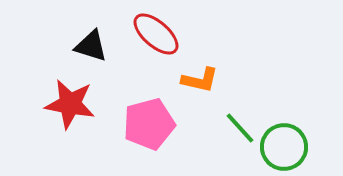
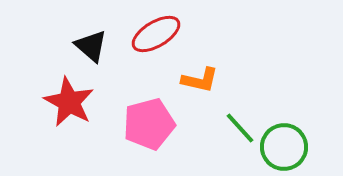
red ellipse: rotated 72 degrees counterclockwise
black triangle: rotated 24 degrees clockwise
red star: moved 1 px left, 2 px up; rotated 18 degrees clockwise
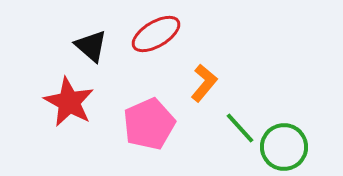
orange L-shape: moved 4 px right, 3 px down; rotated 63 degrees counterclockwise
pink pentagon: rotated 9 degrees counterclockwise
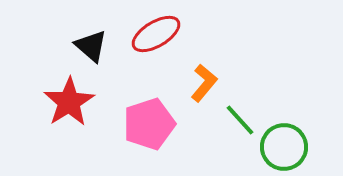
red star: rotated 12 degrees clockwise
pink pentagon: rotated 6 degrees clockwise
green line: moved 8 px up
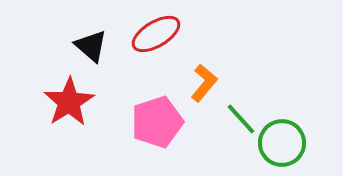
green line: moved 1 px right, 1 px up
pink pentagon: moved 8 px right, 2 px up
green circle: moved 2 px left, 4 px up
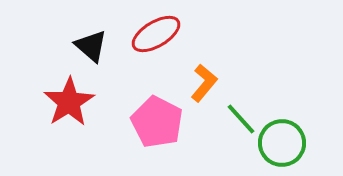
pink pentagon: rotated 27 degrees counterclockwise
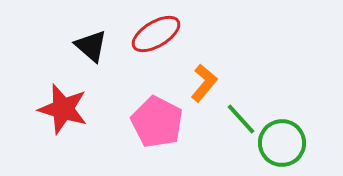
red star: moved 6 px left, 7 px down; rotated 24 degrees counterclockwise
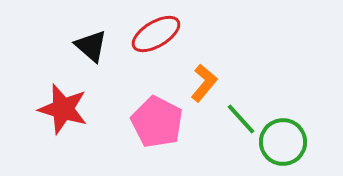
green circle: moved 1 px right, 1 px up
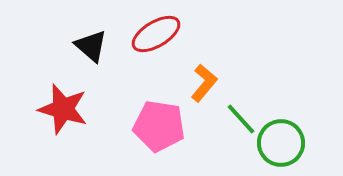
pink pentagon: moved 2 px right, 4 px down; rotated 18 degrees counterclockwise
green circle: moved 2 px left, 1 px down
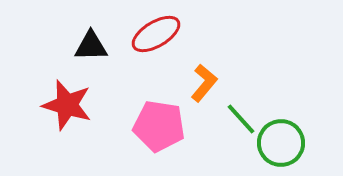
black triangle: rotated 42 degrees counterclockwise
red star: moved 4 px right, 4 px up
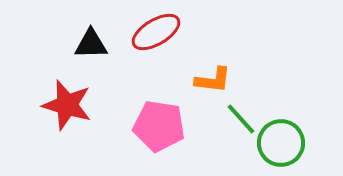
red ellipse: moved 2 px up
black triangle: moved 2 px up
orange L-shape: moved 9 px right, 3 px up; rotated 57 degrees clockwise
